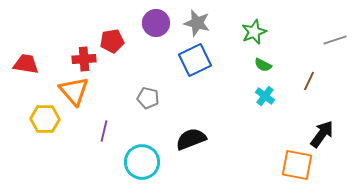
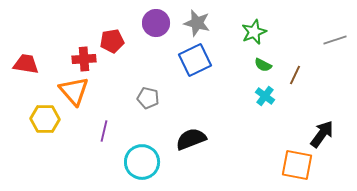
brown line: moved 14 px left, 6 px up
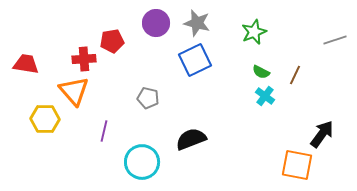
green semicircle: moved 2 px left, 7 px down
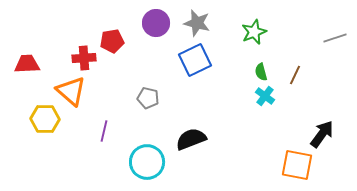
gray line: moved 2 px up
red cross: moved 1 px up
red trapezoid: moved 1 px right; rotated 12 degrees counterclockwise
green semicircle: rotated 48 degrees clockwise
orange triangle: moved 3 px left; rotated 8 degrees counterclockwise
cyan circle: moved 5 px right
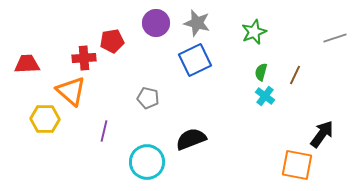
green semicircle: rotated 30 degrees clockwise
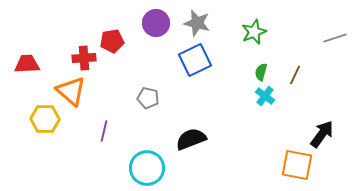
cyan circle: moved 6 px down
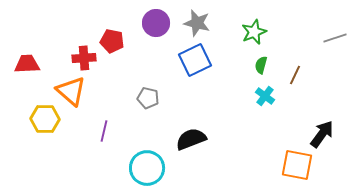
red pentagon: rotated 20 degrees clockwise
green semicircle: moved 7 px up
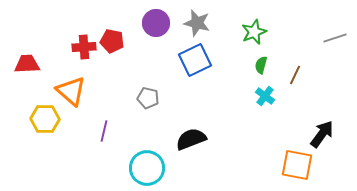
red cross: moved 11 px up
